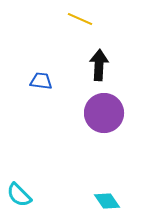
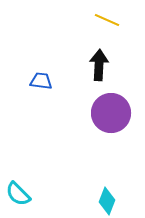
yellow line: moved 27 px right, 1 px down
purple circle: moved 7 px right
cyan semicircle: moved 1 px left, 1 px up
cyan diamond: rotated 56 degrees clockwise
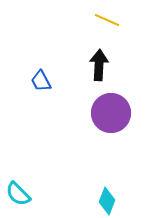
blue trapezoid: rotated 125 degrees counterclockwise
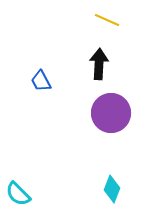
black arrow: moved 1 px up
cyan diamond: moved 5 px right, 12 px up
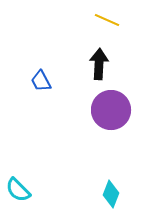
purple circle: moved 3 px up
cyan diamond: moved 1 px left, 5 px down
cyan semicircle: moved 4 px up
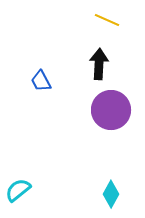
cyan semicircle: rotated 96 degrees clockwise
cyan diamond: rotated 8 degrees clockwise
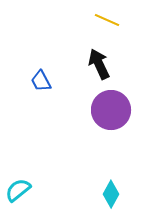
black arrow: rotated 28 degrees counterclockwise
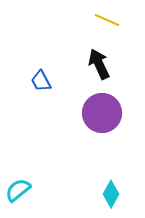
purple circle: moved 9 px left, 3 px down
